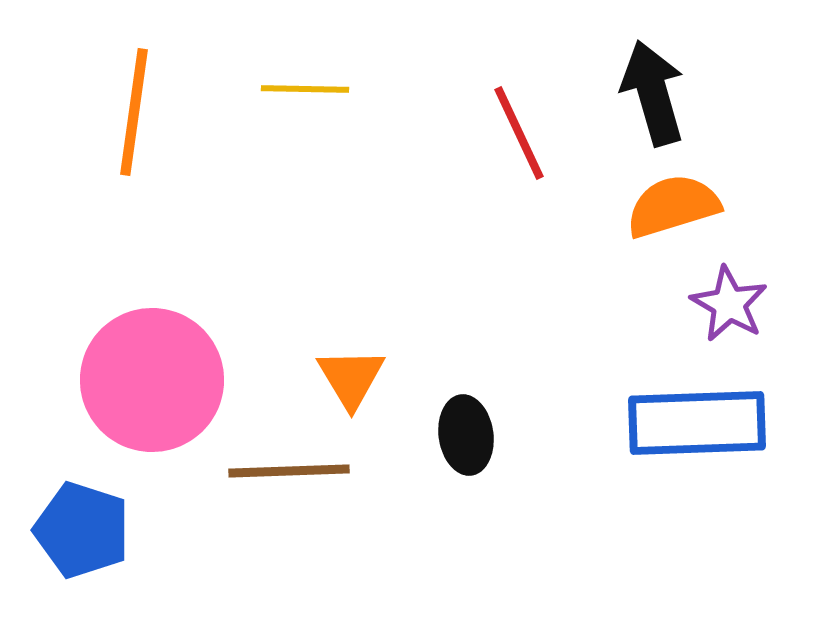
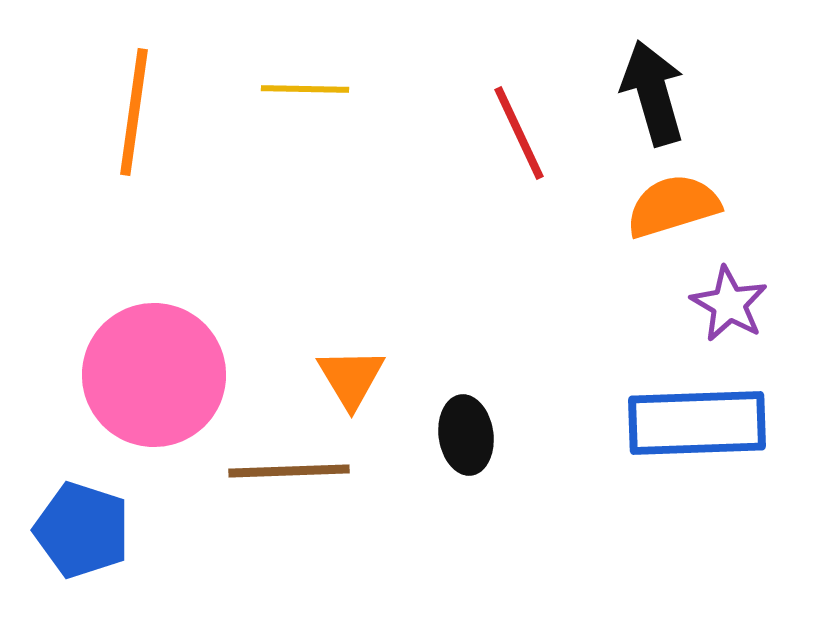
pink circle: moved 2 px right, 5 px up
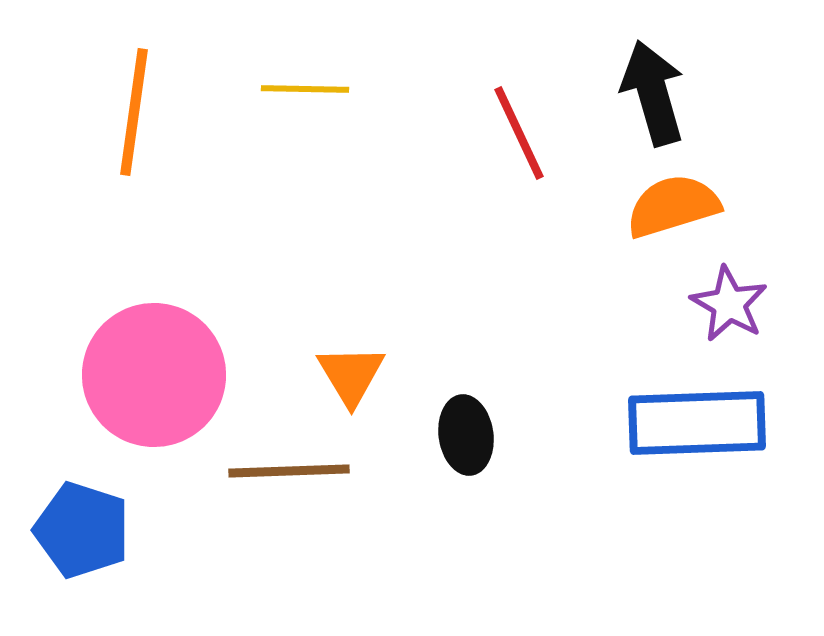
orange triangle: moved 3 px up
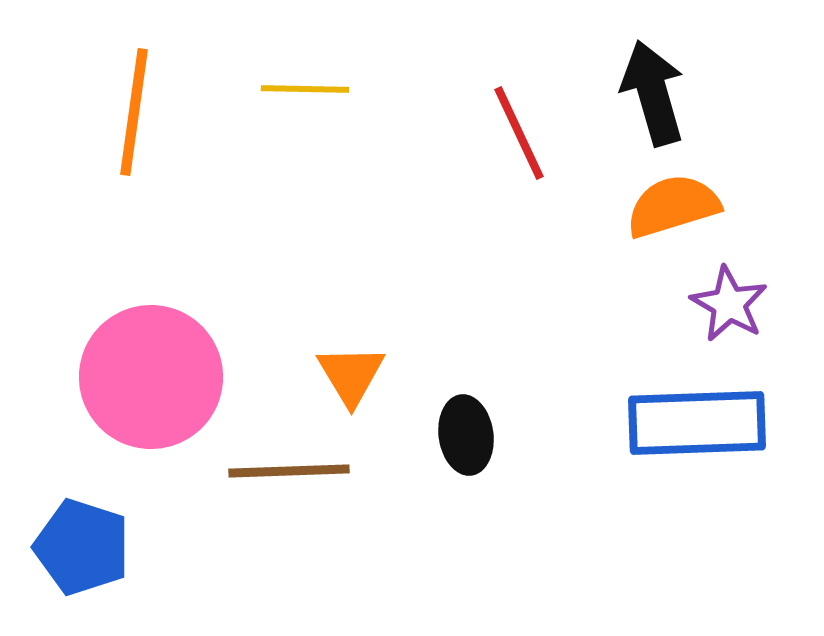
pink circle: moved 3 px left, 2 px down
blue pentagon: moved 17 px down
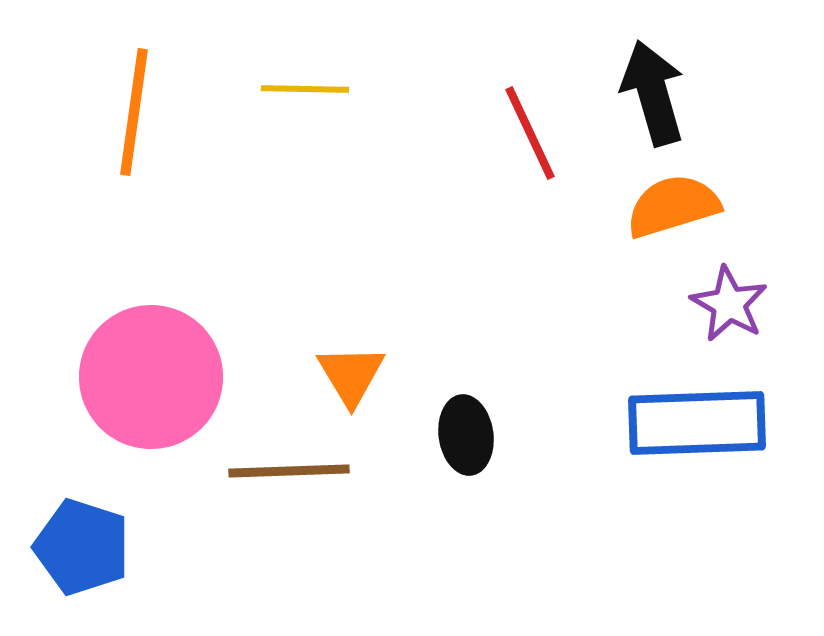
red line: moved 11 px right
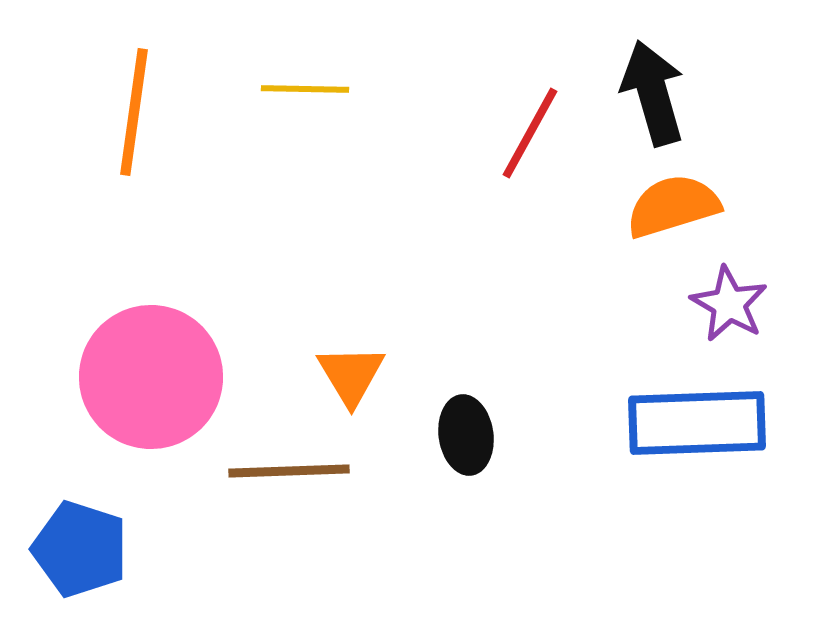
red line: rotated 54 degrees clockwise
blue pentagon: moved 2 px left, 2 px down
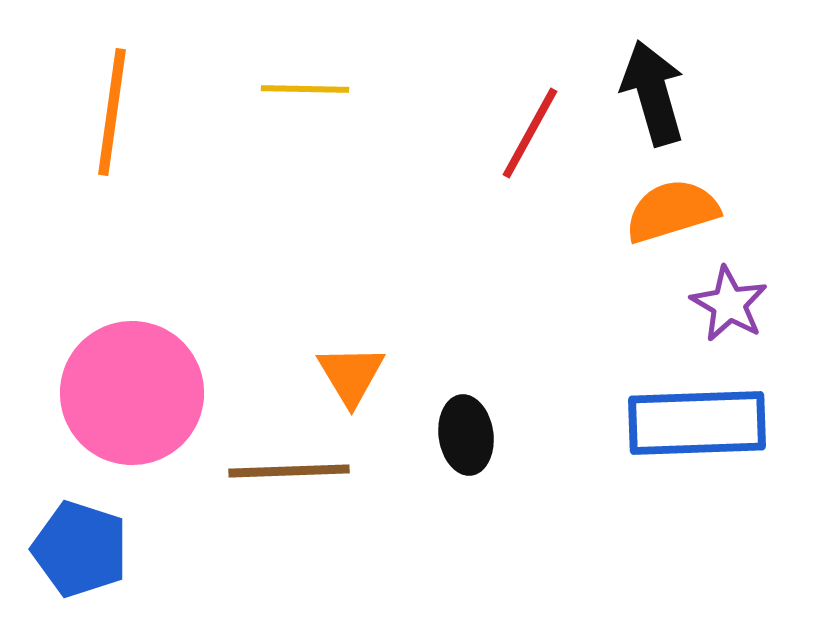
orange line: moved 22 px left
orange semicircle: moved 1 px left, 5 px down
pink circle: moved 19 px left, 16 px down
